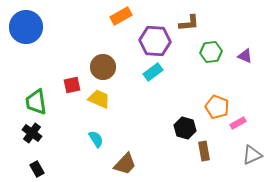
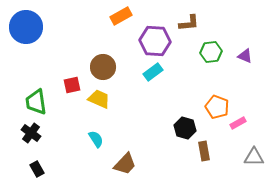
black cross: moved 1 px left
gray triangle: moved 2 px right, 2 px down; rotated 25 degrees clockwise
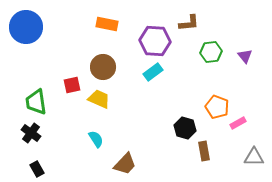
orange rectangle: moved 14 px left, 8 px down; rotated 40 degrees clockwise
purple triangle: rotated 28 degrees clockwise
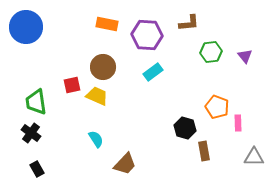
purple hexagon: moved 8 px left, 6 px up
yellow trapezoid: moved 2 px left, 3 px up
pink rectangle: rotated 63 degrees counterclockwise
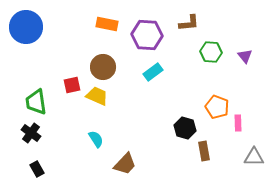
green hexagon: rotated 10 degrees clockwise
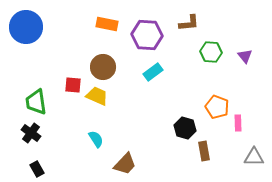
red square: moved 1 px right; rotated 18 degrees clockwise
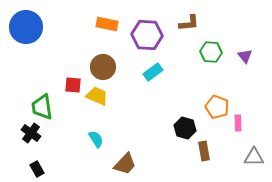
green trapezoid: moved 6 px right, 5 px down
